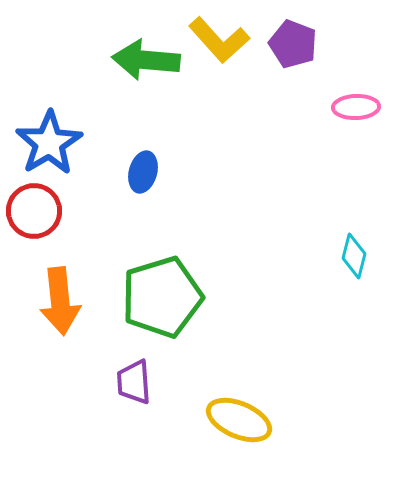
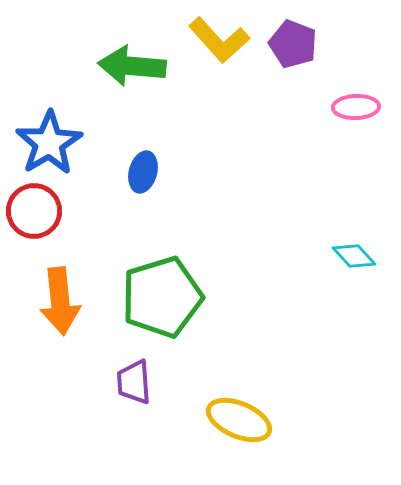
green arrow: moved 14 px left, 6 px down
cyan diamond: rotated 57 degrees counterclockwise
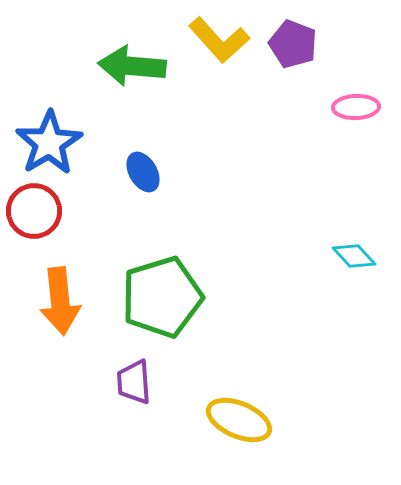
blue ellipse: rotated 45 degrees counterclockwise
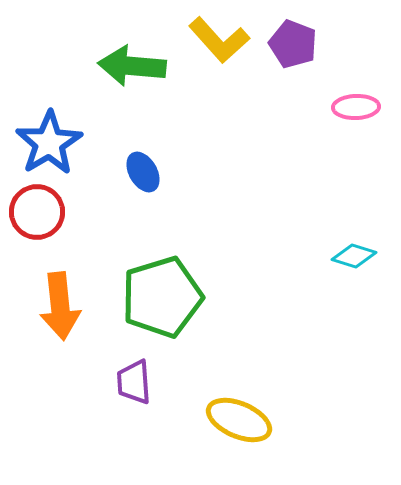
red circle: moved 3 px right, 1 px down
cyan diamond: rotated 30 degrees counterclockwise
orange arrow: moved 5 px down
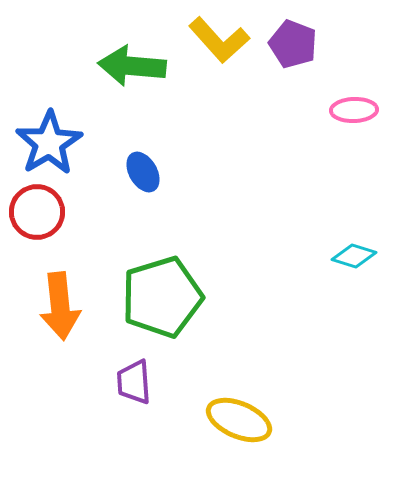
pink ellipse: moved 2 px left, 3 px down
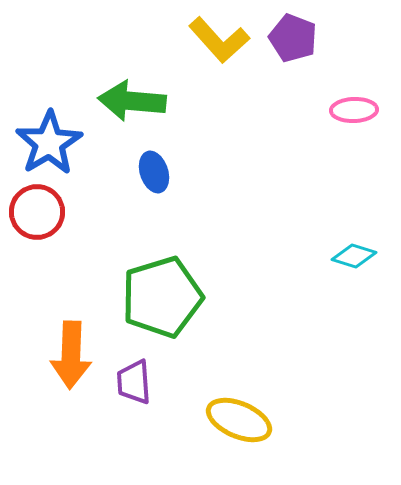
purple pentagon: moved 6 px up
green arrow: moved 35 px down
blue ellipse: moved 11 px right; rotated 12 degrees clockwise
orange arrow: moved 11 px right, 49 px down; rotated 8 degrees clockwise
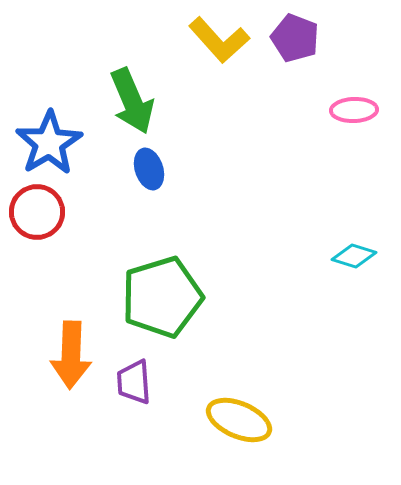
purple pentagon: moved 2 px right
green arrow: rotated 118 degrees counterclockwise
blue ellipse: moved 5 px left, 3 px up
